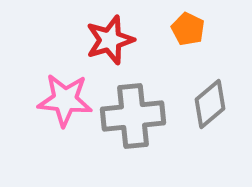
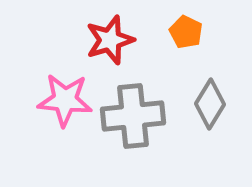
orange pentagon: moved 2 px left, 3 px down
gray diamond: rotated 18 degrees counterclockwise
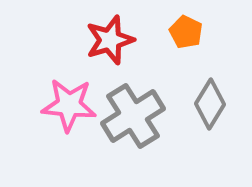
pink star: moved 4 px right, 5 px down
gray cross: rotated 26 degrees counterclockwise
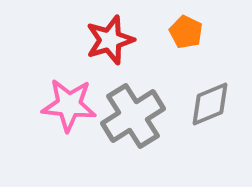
gray diamond: rotated 36 degrees clockwise
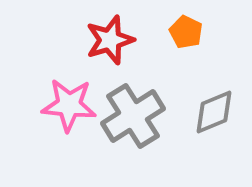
gray diamond: moved 4 px right, 8 px down
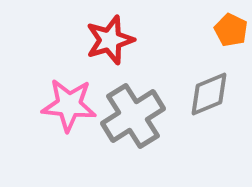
orange pentagon: moved 45 px right, 2 px up
gray diamond: moved 5 px left, 18 px up
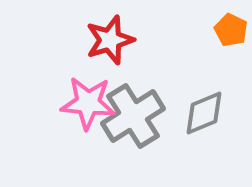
gray diamond: moved 5 px left, 19 px down
pink star: moved 19 px right, 2 px up
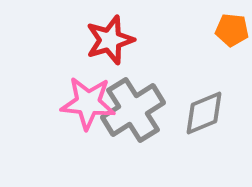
orange pentagon: moved 1 px right; rotated 20 degrees counterclockwise
gray cross: moved 6 px up
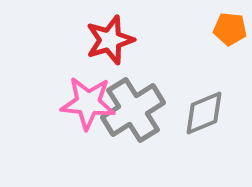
orange pentagon: moved 2 px left, 1 px up
